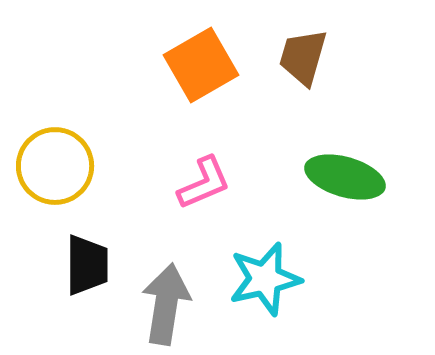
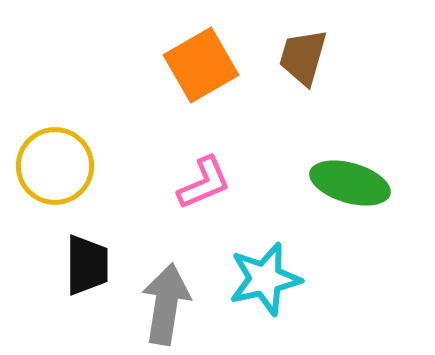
green ellipse: moved 5 px right, 6 px down
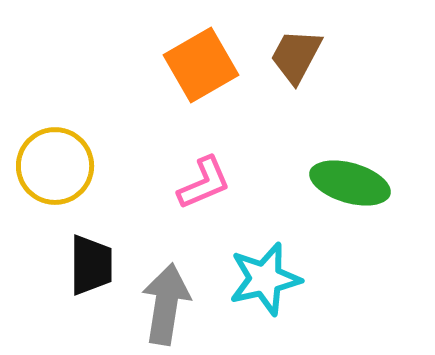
brown trapezoid: moved 7 px left, 1 px up; rotated 12 degrees clockwise
black trapezoid: moved 4 px right
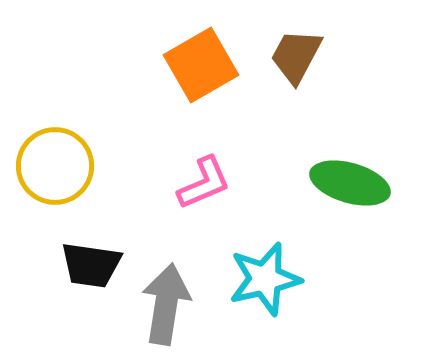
black trapezoid: rotated 98 degrees clockwise
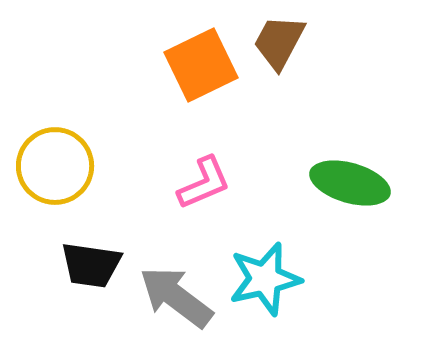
brown trapezoid: moved 17 px left, 14 px up
orange square: rotated 4 degrees clockwise
gray arrow: moved 10 px right, 7 px up; rotated 62 degrees counterclockwise
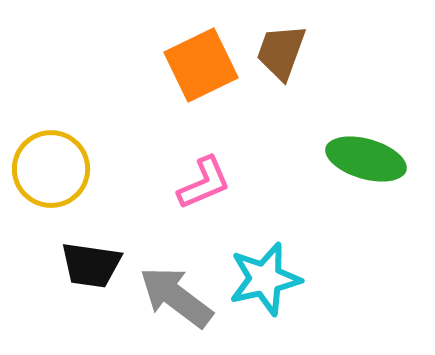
brown trapezoid: moved 2 px right, 10 px down; rotated 8 degrees counterclockwise
yellow circle: moved 4 px left, 3 px down
green ellipse: moved 16 px right, 24 px up
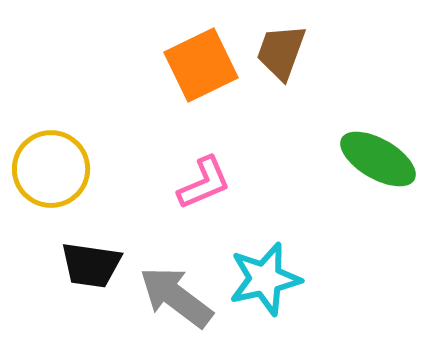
green ellipse: moved 12 px right; rotated 14 degrees clockwise
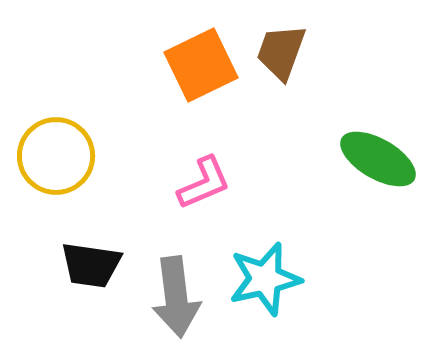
yellow circle: moved 5 px right, 13 px up
gray arrow: rotated 134 degrees counterclockwise
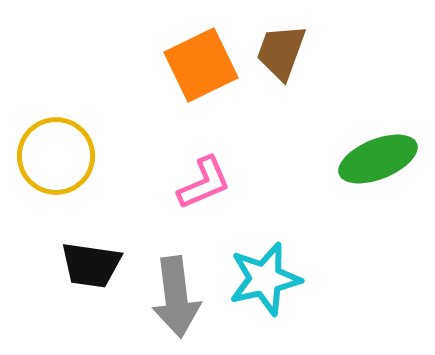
green ellipse: rotated 52 degrees counterclockwise
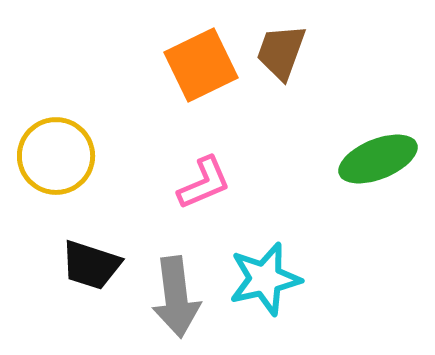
black trapezoid: rotated 10 degrees clockwise
